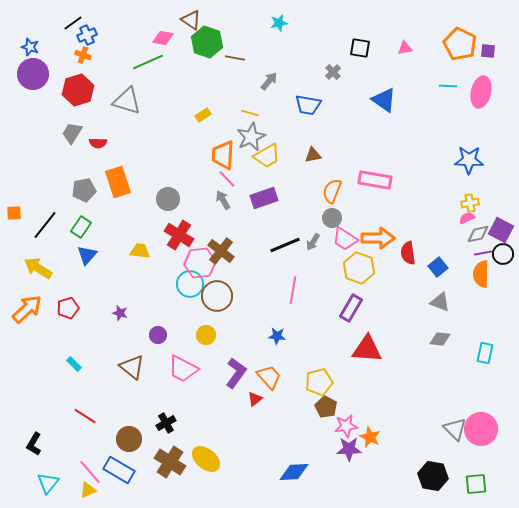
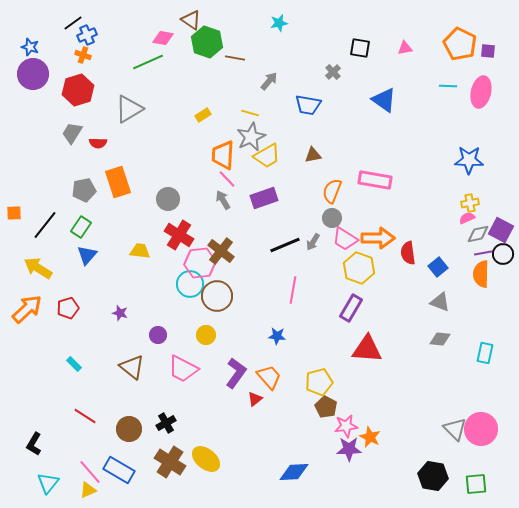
gray triangle at (127, 101): moved 2 px right, 8 px down; rotated 48 degrees counterclockwise
brown circle at (129, 439): moved 10 px up
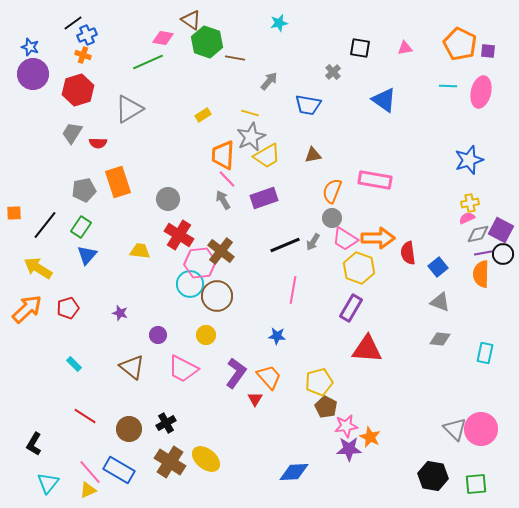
blue star at (469, 160): rotated 20 degrees counterclockwise
red triangle at (255, 399): rotated 21 degrees counterclockwise
